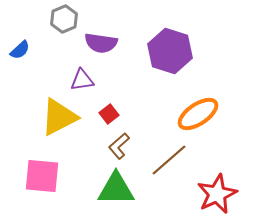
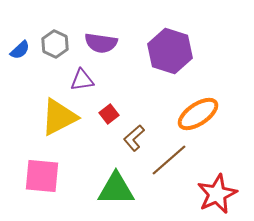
gray hexagon: moved 9 px left, 25 px down; rotated 12 degrees counterclockwise
brown L-shape: moved 15 px right, 8 px up
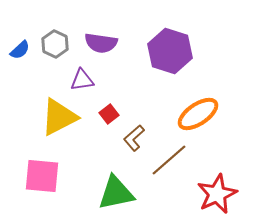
green triangle: moved 4 px down; rotated 12 degrees counterclockwise
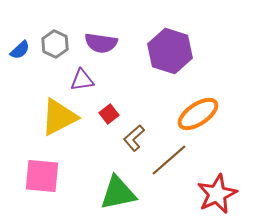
green triangle: moved 2 px right
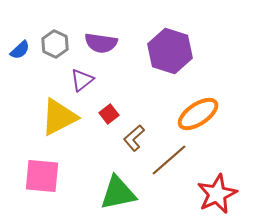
purple triangle: rotated 30 degrees counterclockwise
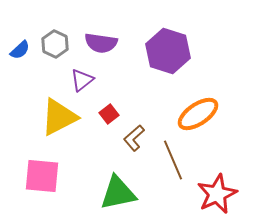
purple hexagon: moved 2 px left
brown line: moved 4 px right; rotated 72 degrees counterclockwise
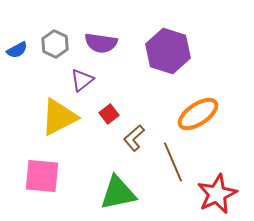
blue semicircle: moved 3 px left; rotated 15 degrees clockwise
brown line: moved 2 px down
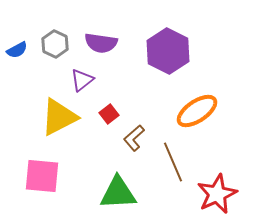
purple hexagon: rotated 9 degrees clockwise
orange ellipse: moved 1 px left, 3 px up
green triangle: rotated 9 degrees clockwise
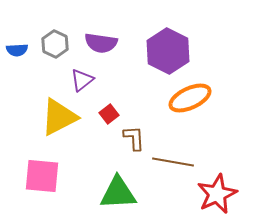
blue semicircle: rotated 25 degrees clockwise
orange ellipse: moved 7 px left, 13 px up; rotated 9 degrees clockwise
brown L-shape: rotated 128 degrees clockwise
brown line: rotated 57 degrees counterclockwise
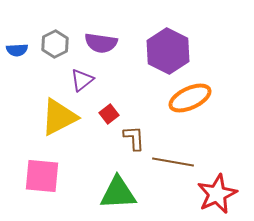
gray hexagon: rotated 8 degrees clockwise
